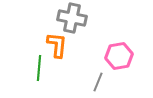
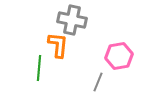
gray cross: moved 2 px down
orange L-shape: moved 1 px right
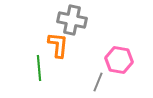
pink hexagon: moved 4 px down; rotated 20 degrees clockwise
green line: rotated 10 degrees counterclockwise
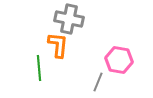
gray cross: moved 3 px left, 1 px up
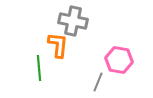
gray cross: moved 4 px right, 2 px down
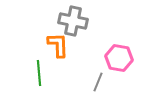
orange L-shape: rotated 8 degrees counterclockwise
pink hexagon: moved 2 px up
green line: moved 5 px down
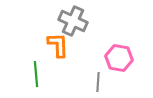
gray cross: rotated 12 degrees clockwise
green line: moved 3 px left, 1 px down
gray line: rotated 18 degrees counterclockwise
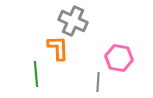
orange L-shape: moved 3 px down
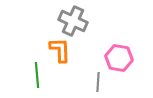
orange L-shape: moved 2 px right, 2 px down
green line: moved 1 px right, 1 px down
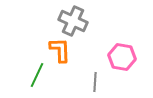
pink hexagon: moved 3 px right, 1 px up
green line: rotated 30 degrees clockwise
gray line: moved 3 px left
